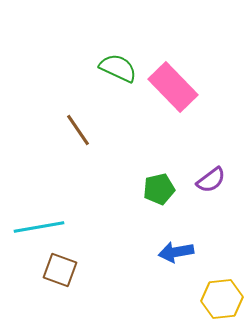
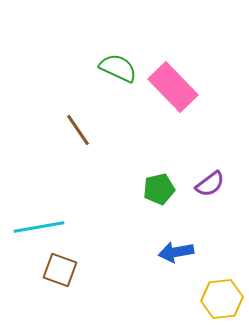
purple semicircle: moved 1 px left, 4 px down
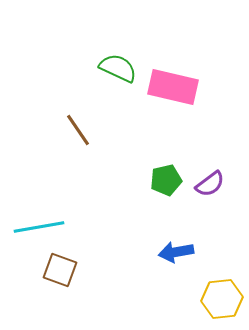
pink rectangle: rotated 33 degrees counterclockwise
green pentagon: moved 7 px right, 9 px up
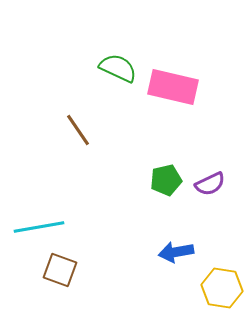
purple semicircle: rotated 12 degrees clockwise
yellow hexagon: moved 11 px up; rotated 15 degrees clockwise
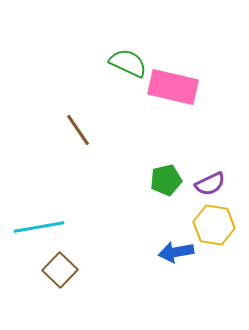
green semicircle: moved 10 px right, 5 px up
brown square: rotated 24 degrees clockwise
yellow hexagon: moved 8 px left, 63 px up
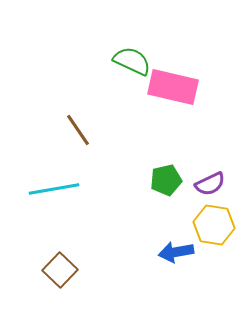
green semicircle: moved 4 px right, 2 px up
cyan line: moved 15 px right, 38 px up
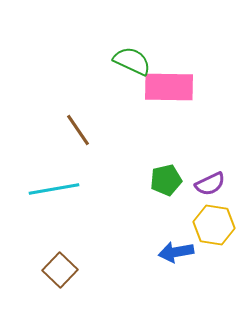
pink rectangle: moved 4 px left; rotated 12 degrees counterclockwise
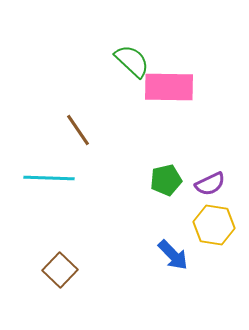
green semicircle: rotated 18 degrees clockwise
cyan line: moved 5 px left, 11 px up; rotated 12 degrees clockwise
blue arrow: moved 3 px left, 3 px down; rotated 124 degrees counterclockwise
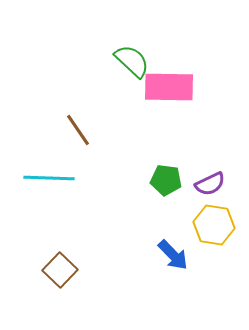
green pentagon: rotated 20 degrees clockwise
